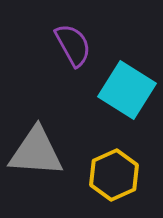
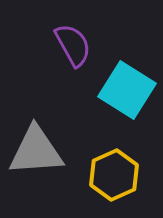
gray triangle: moved 1 px up; rotated 8 degrees counterclockwise
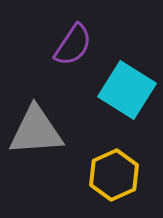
purple semicircle: rotated 63 degrees clockwise
gray triangle: moved 20 px up
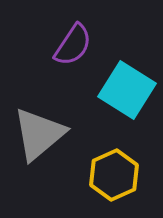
gray triangle: moved 3 px right, 3 px down; rotated 36 degrees counterclockwise
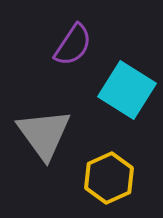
gray triangle: moved 5 px right; rotated 26 degrees counterclockwise
yellow hexagon: moved 5 px left, 3 px down
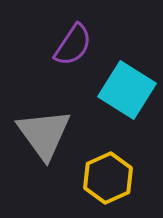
yellow hexagon: moved 1 px left
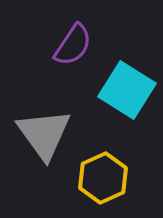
yellow hexagon: moved 5 px left
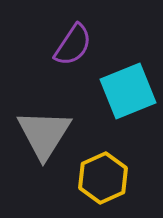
cyan square: moved 1 px right, 1 px down; rotated 36 degrees clockwise
gray triangle: rotated 8 degrees clockwise
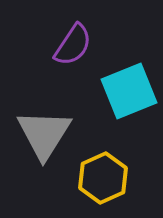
cyan square: moved 1 px right
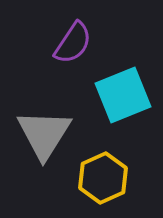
purple semicircle: moved 2 px up
cyan square: moved 6 px left, 4 px down
